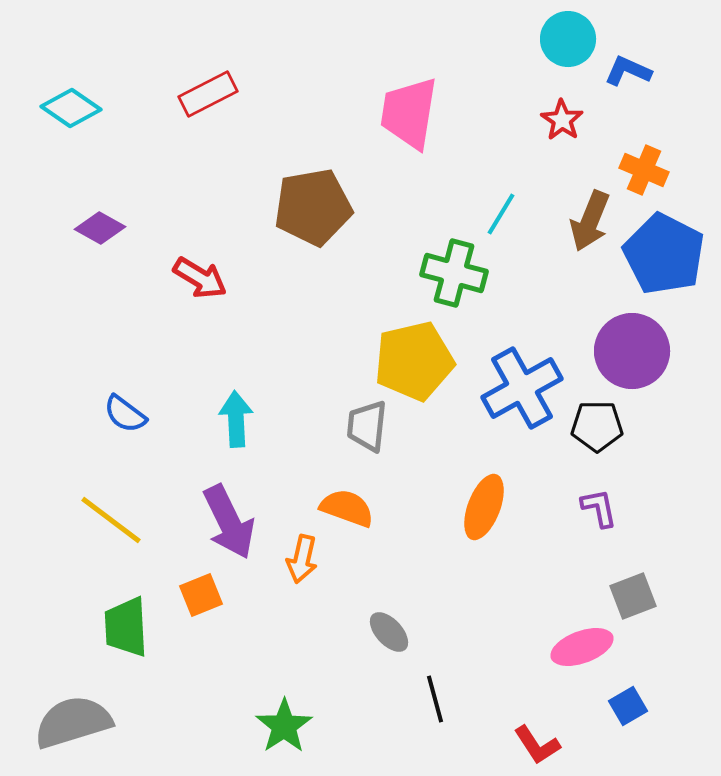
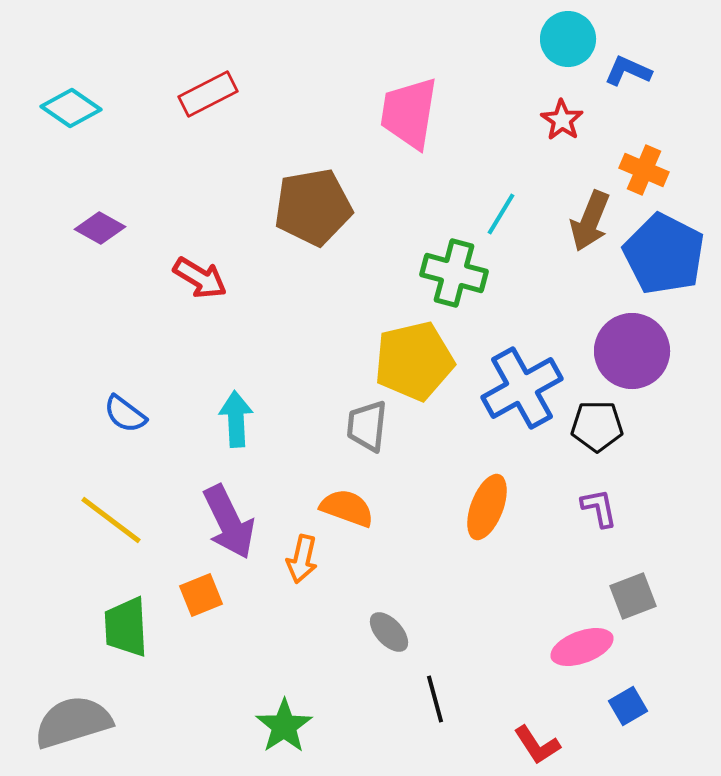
orange ellipse: moved 3 px right
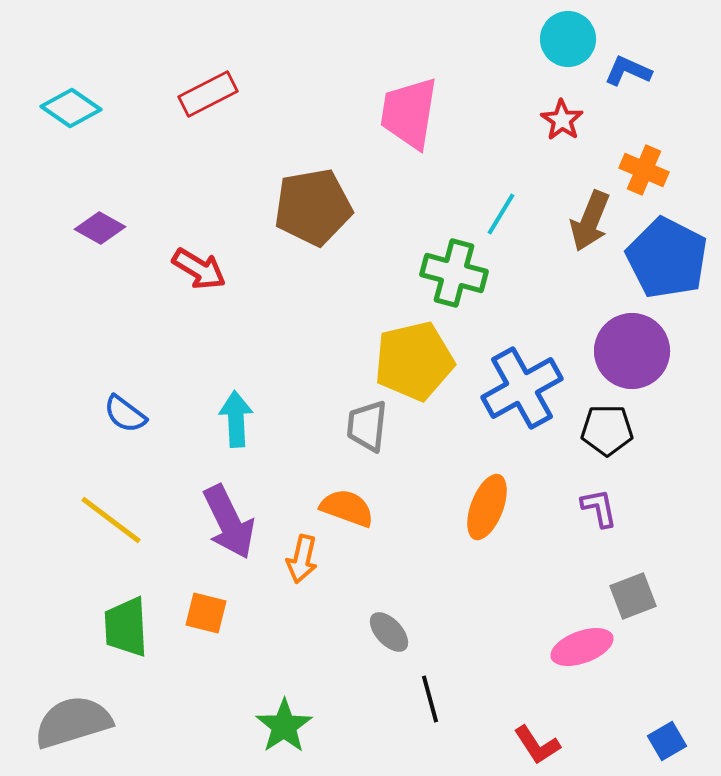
blue pentagon: moved 3 px right, 4 px down
red arrow: moved 1 px left, 9 px up
black pentagon: moved 10 px right, 4 px down
orange square: moved 5 px right, 18 px down; rotated 36 degrees clockwise
black line: moved 5 px left
blue square: moved 39 px right, 35 px down
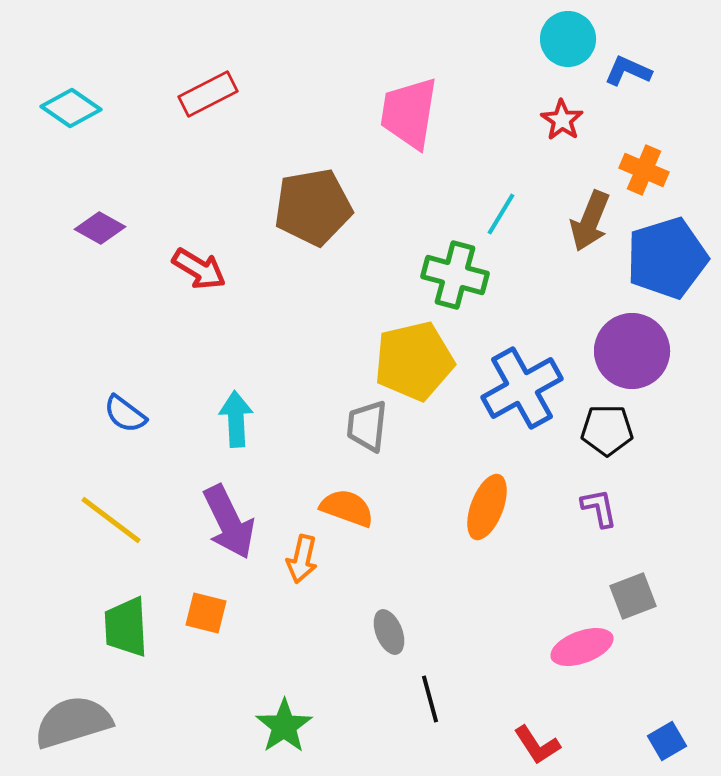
blue pentagon: rotated 28 degrees clockwise
green cross: moved 1 px right, 2 px down
gray ellipse: rotated 21 degrees clockwise
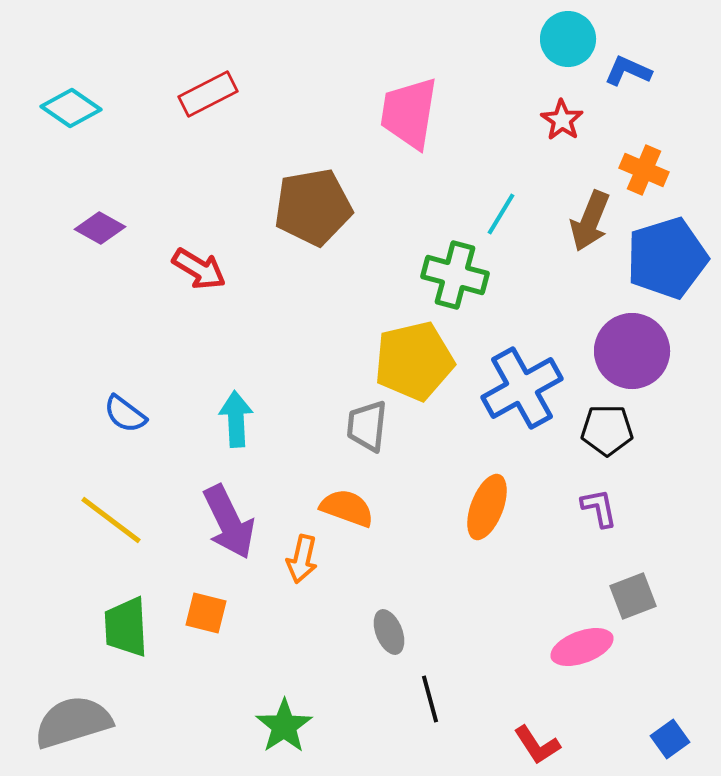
blue square: moved 3 px right, 2 px up; rotated 6 degrees counterclockwise
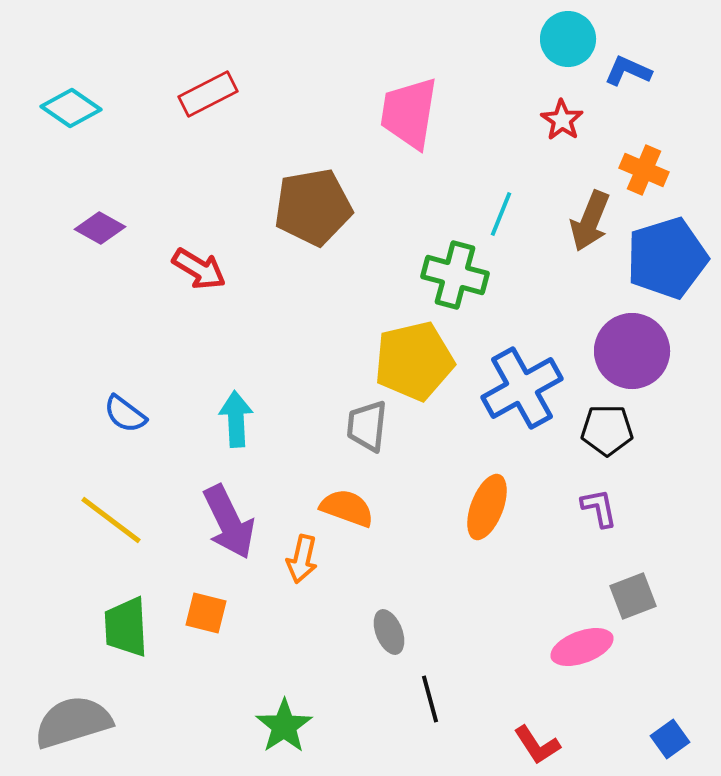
cyan line: rotated 9 degrees counterclockwise
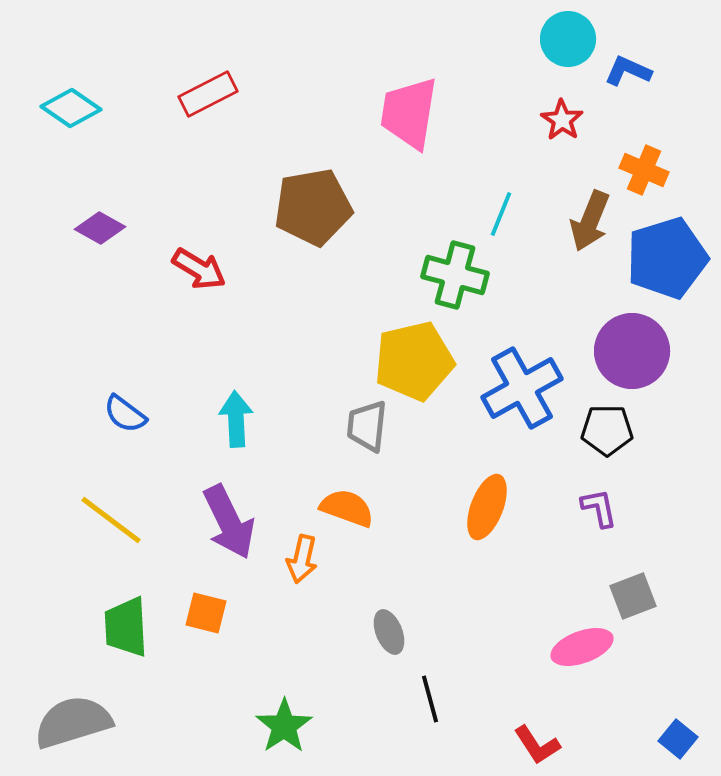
blue square: moved 8 px right; rotated 15 degrees counterclockwise
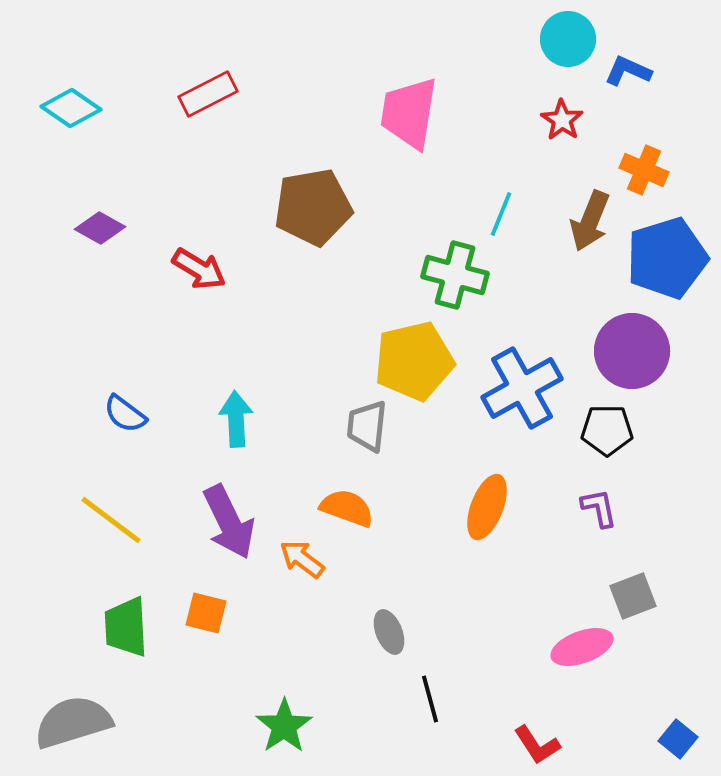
orange arrow: rotated 114 degrees clockwise
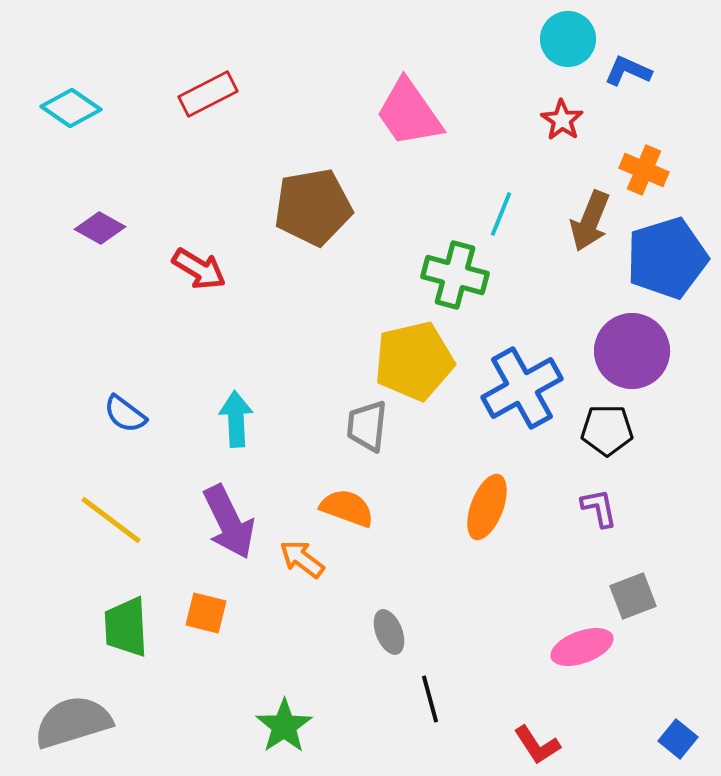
pink trapezoid: rotated 44 degrees counterclockwise
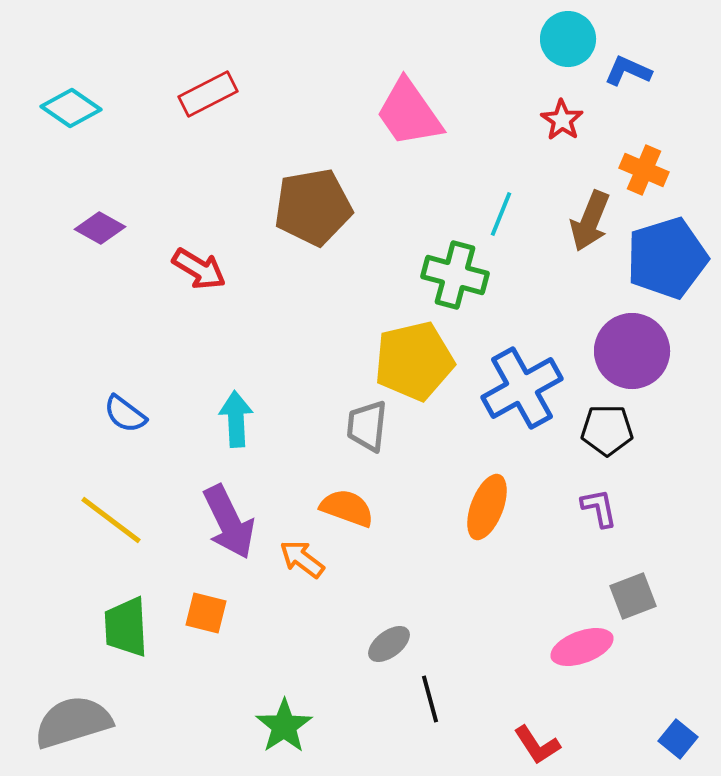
gray ellipse: moved 12 px down; rotated 75 degrees clockwise
